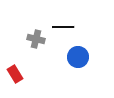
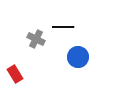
gray cross: rotated 12 degrees clockwise
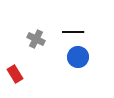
black line: moved 10 px right, 5 px down
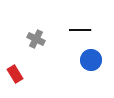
black line: moved 7 px right, 2 px up
blue circle: moved 13 px right, 3 px down
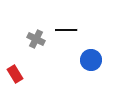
black line: moved 14 px left
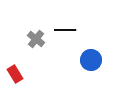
black line: moved 1 px left
gray cross: rotated 12 degrees clockwise
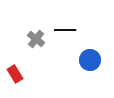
blue circle: moved 1 px left
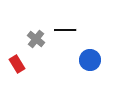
red rectangle: moved 2 px right, 10 px up
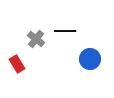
black line: moved 1 px down
blue circle: moved 1 px up
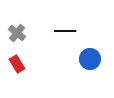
gray cross: moved 19 px left, 6 px up
